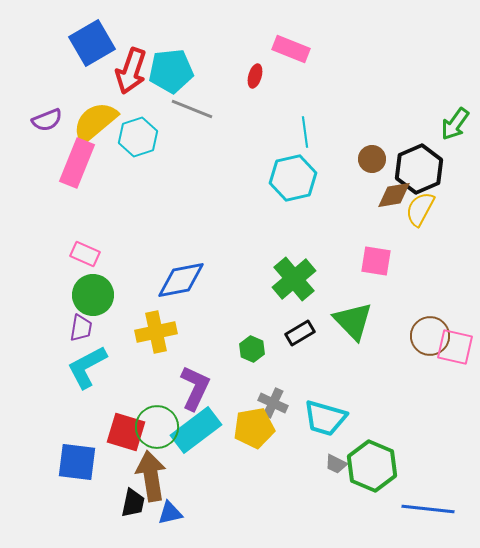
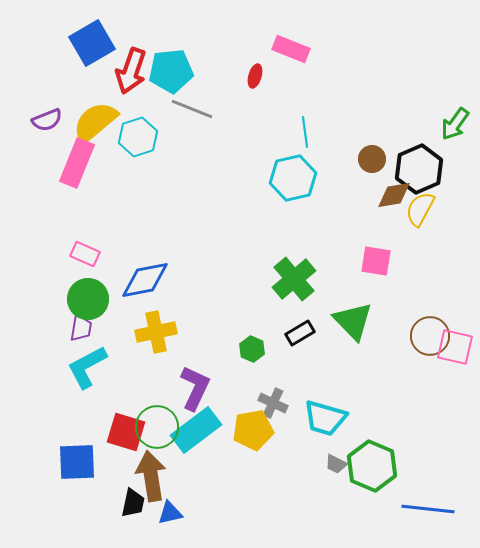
blue diamond at (181, 280): moved 36 px left
green circle at (93, 295): moved 5 px left, 4 px down
yellow pentagon at (254, 428): moved 1 px left, 2 px down
blue square at (77, 462): rotated 9 degrees counterclockwise
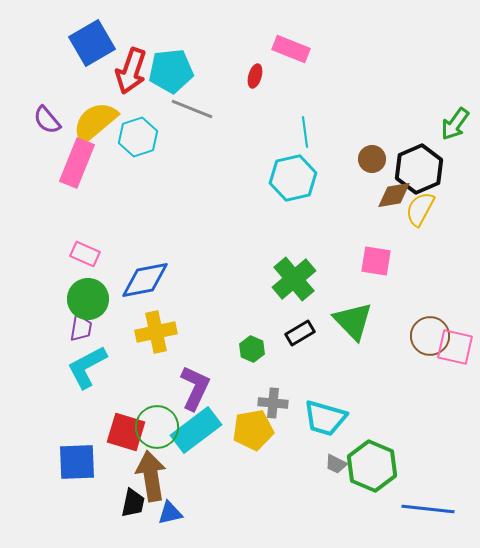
purple semicircle at (47, 120): rotated 72 degrees clockwise
gray cross at (273, 403): rotated 20 degrees counterclockwise
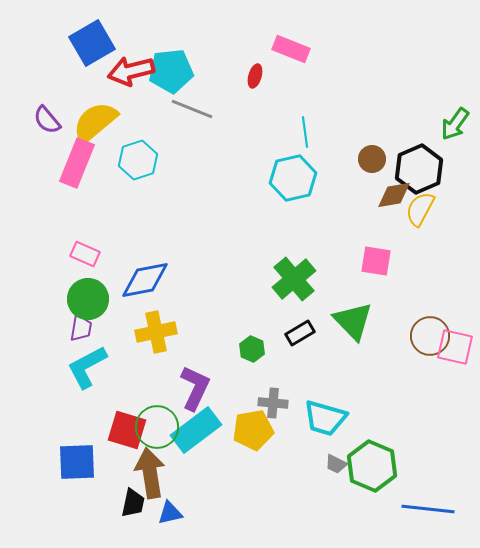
red arrow at (131, 71): rotated 57 degrees clockwise
cyan hexagon at (138, 137): moved 23 px down
red square at (126, 432): moved 1 px right, 2 px up
brown arrow at (151, 476): moved 1 px left, 3 px up
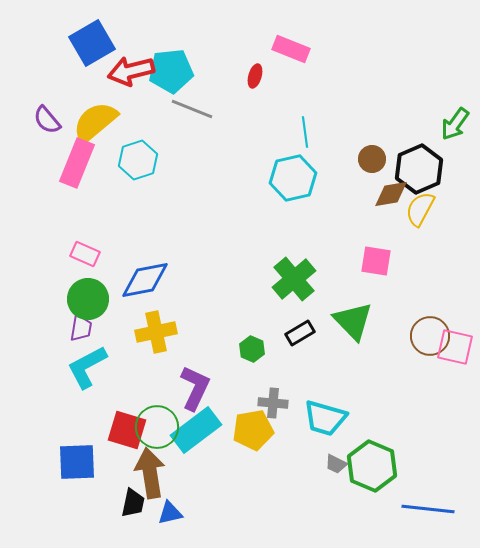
brown diamond at (394, 195): moved 3 px left, 1 px up
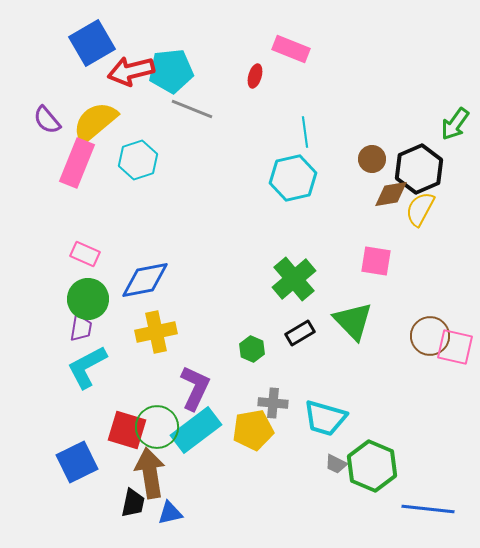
blue square at (77, 462): rotated 24 degrees counterclockwise
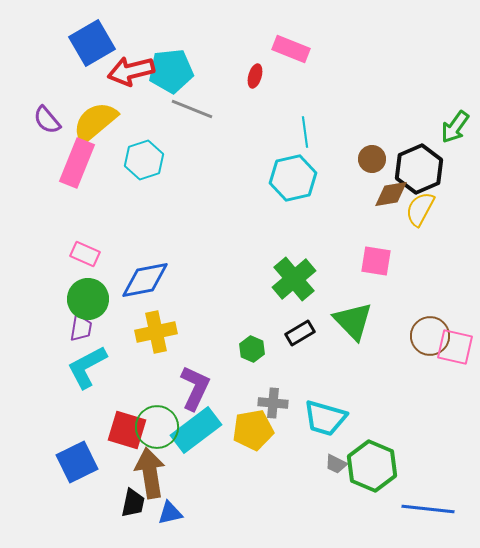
green arrow at (455, 124): moved 3 px down
cyan hexagon at (138, 160): moved 6 px right
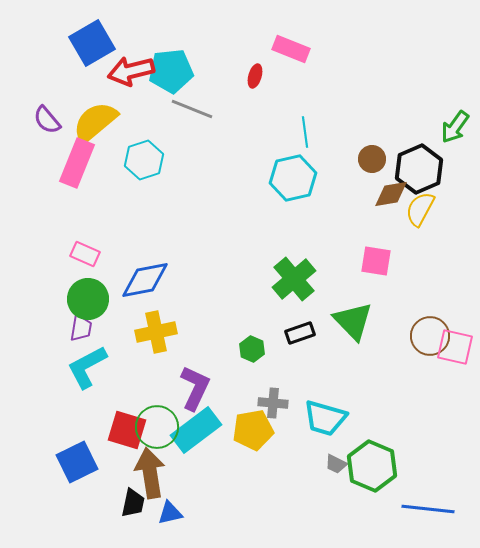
black rectangle at (300, 333): rotated 12 degrees clockwise
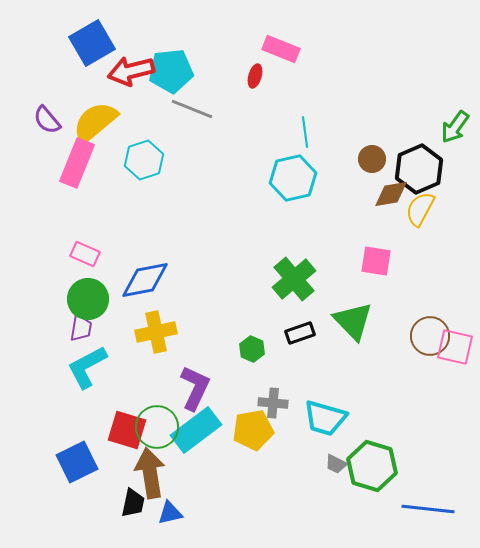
pink rectangle at (291, 49): moved 10 px left
green hexagon at (372, 466): rotated 6 degrees counterclockwise
